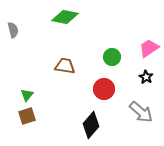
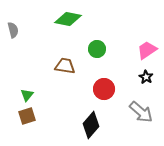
green diamond: moved 3 px right, 2 px down
pink trapezoid: moved 2 px left, 2 px down
green circle: moved 15 px left, 8 px up
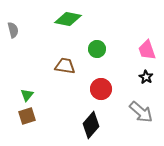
pink trapezoid: rotated 75 degrees counterclockwise
red circle: moved 3 px left
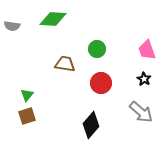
green diamond: moved 15 px left; rotated 8 degrees counterclockwise
gray semicircle: moved 1 px left, 4 px up; rotated 112 degrees clockwise
brown trapezoid: moved 2 px up
black star: moved 2 px left, 2 px down
red circle: moved 6 px up
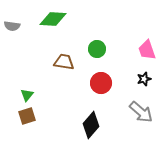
brown trapezoid: moved 1 px left, 2 px up
black star: rotated 24 degrees clockwise
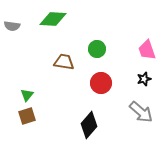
black diamond: moved 2 px left
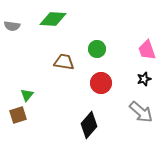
brown square: moved 9 px left, 1 px up
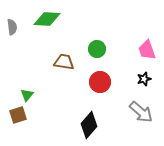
green diamond: moved 6 px left
gray semicircle: moved 1 px down; rotated 105 degrees counterclockwise
red circle: moved 1 px left, 1 px up
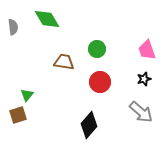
green diamond: rotated 56 degrees clockwise
gray semicircle: moved 1 px right
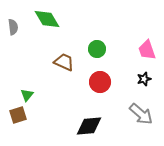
brown trapezoid: rotated 15 degrees clockwise
gray arrow: moved 2 px down
black diamond: moved 1 px down; rotated 44 degrees clockwise
